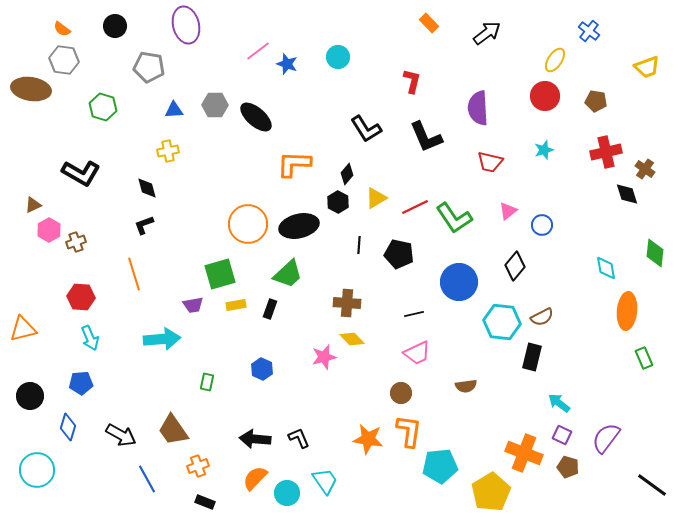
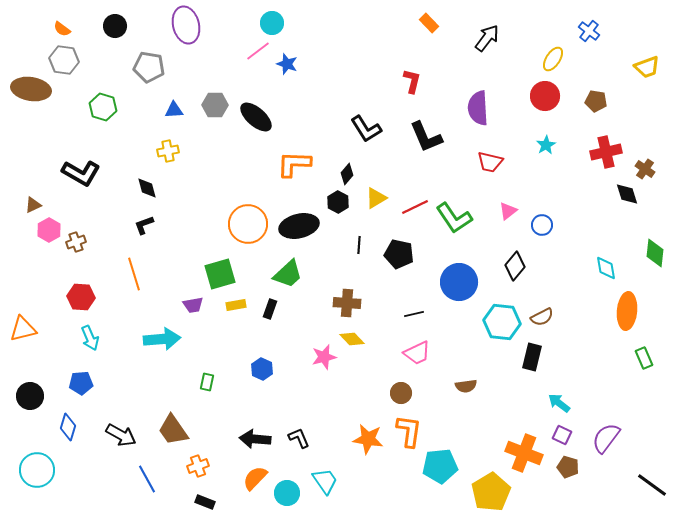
black arrow at (487, 33): moved 5 px down; rotated 16 degrees counterclockwise
cyan circle at (338, 57): moved 66 px left, 34 px up
yellow ellipse at (555, 60): moved 2 px left, 1 px up
cyan star at (544, 150): moved 2 px right, 5 px up; rotated 12 degrees counterclockwise
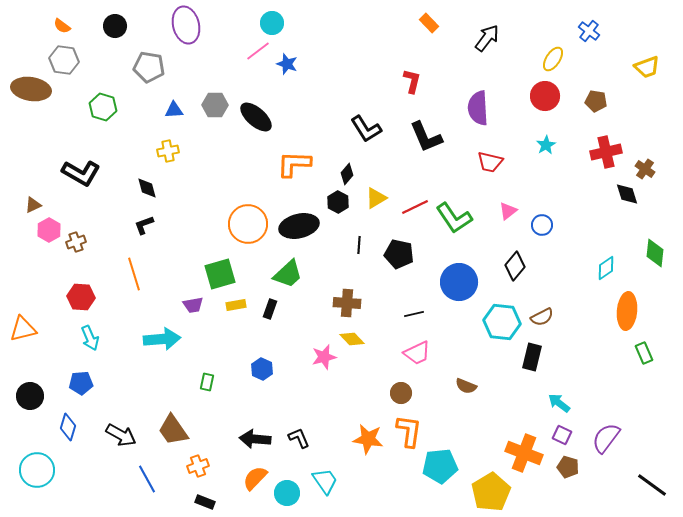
orange semicircle at (62, 29): moved 3 px up
cyan diamond at (606, 268): rotated 65 degrees clockwise
green rectangle at (644, 358): moved 5 px up
brown semicircle at (466, 386): rotated 30 degrees clockwise
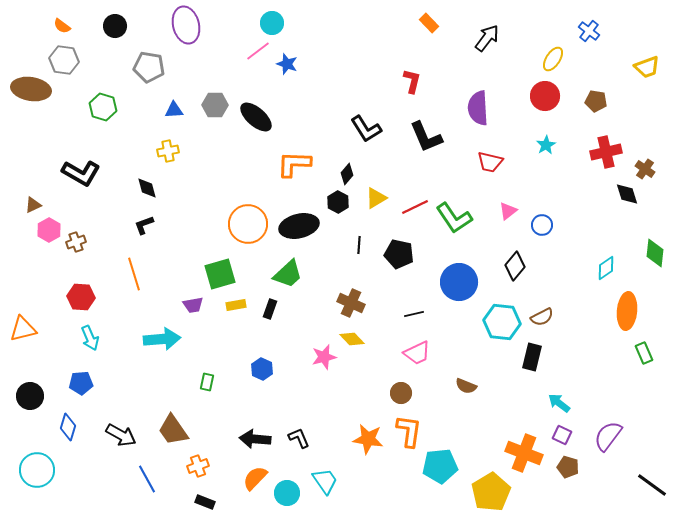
brown cross at (347, 303): moved 4 px right; rotated 20 degrees clockwise
purple semicircle at (606, 438): moved 2 px right, 2 px up
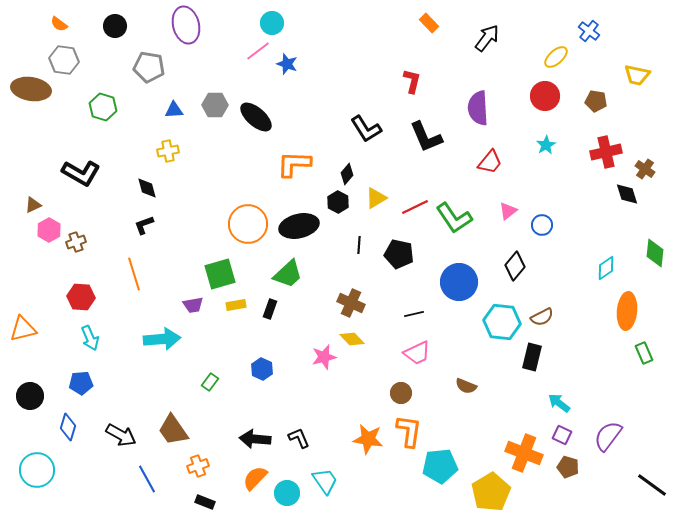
orange semicircle at (62, 26): moved 3 px left, 2 px up
yellow ellipse at (553, 59): moved 3 px right, 2 px up; rotated 15 degrees clockwise
yellow trapezoid at (647, 67): moved 10 px left, 8 px down; rotated 32 degrees clockwise
red trapezoid at (490, 162): rotated 64 degrees counterclockwise
green rectangle at (207, 382): moved 3 px right; rotated 24 degrees clockwise
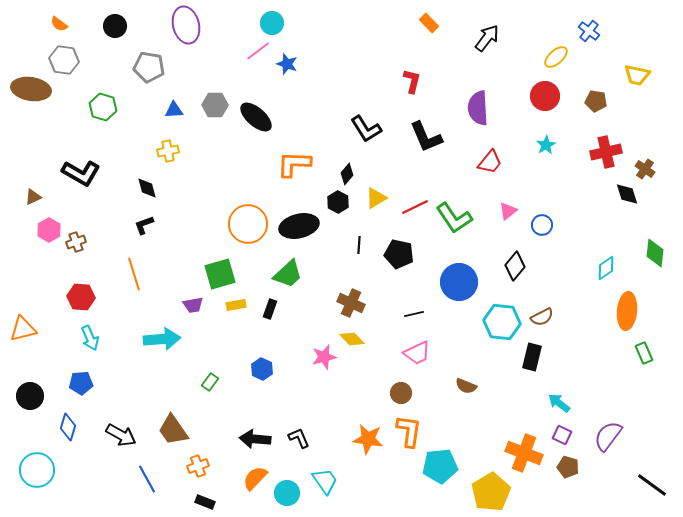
brown triangle at (33, 205): moved 8 px up
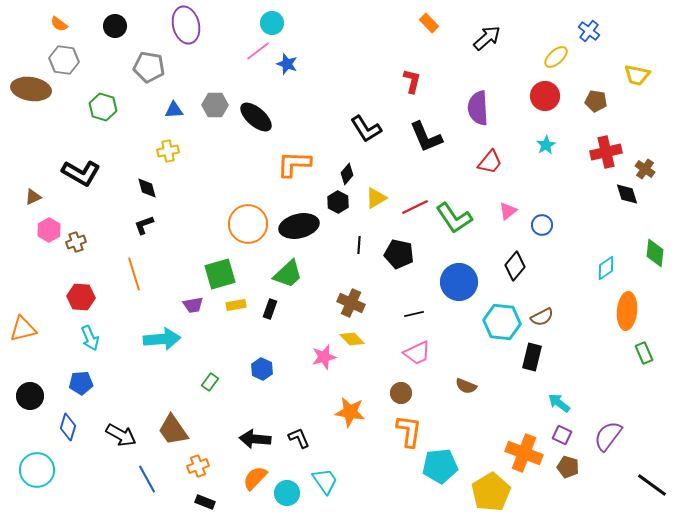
black arrow at (487, 38): rotated 12 degrees clockwise
orange star at (368, 439): moved 18 px left, 27 px up
